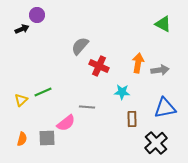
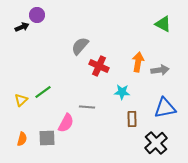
black arrow: moved 2 px up
orange arrow: moved 1 px up
green line: rotated 12 degrees counterclockwise
pink semicircle: rotated 24 degrees counterclockwise
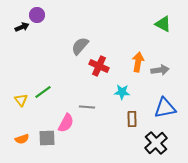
yellow triangle: rotated 24 degrees counterclockwise
orange semicircle: rotated 56 degrees clockwise
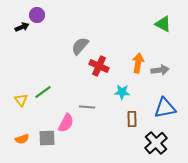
orange arrow: moved 1 px down
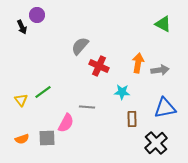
black arrow: rotated 88 degrees clockwise
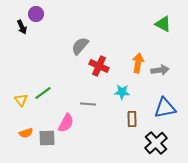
purple circle: moved 1 px left, 1 px up
green line: moved 1 px down
gray line: moved 1 px right, 3 px up
orange semicircle: moved 4 px right, 6 px up
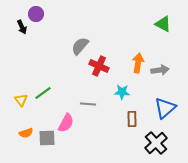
blue triangle: rotated 30 degrees counterclockwise
